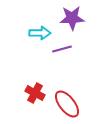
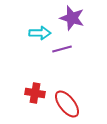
purple star: rotated 20 degrees clockwise
red cross: rotated 18 degrees counterclockwise
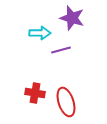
purple line: moved 1 px left, 1 px down
red ellipse: moved 1 px left, 2 px up; rotated 20 degrees clockwise
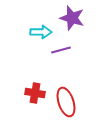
cyan arrow: moved 1 px right, 1 px up
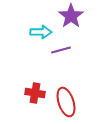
purple star: moved 1 px left, 2 px up; rotated 20 degrees clockwise
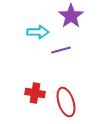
cyan arrow: moved 3 px left
